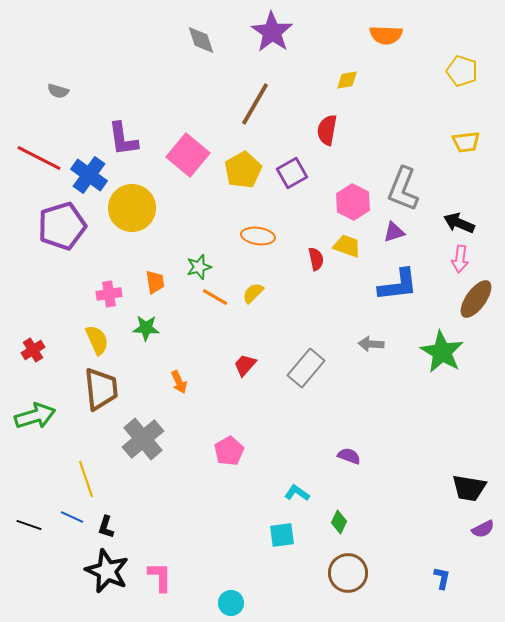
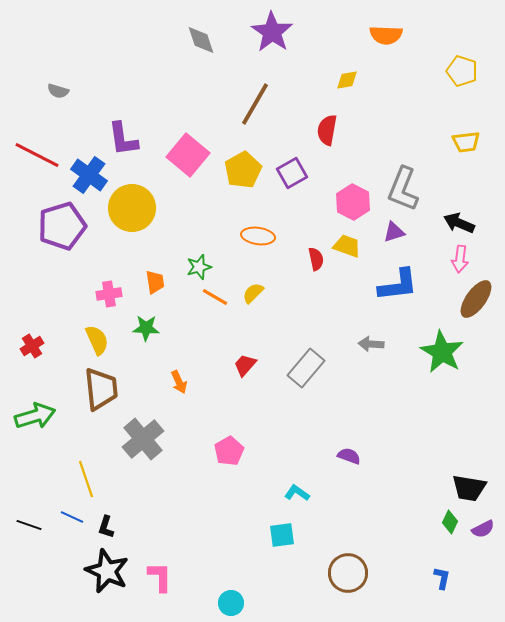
red line at (39, 158): moved 2 px left, 3 px up
red cross at (33, 350): moved 1 px left, 4 px up
green diamond at (339, 522): moved 111 px right
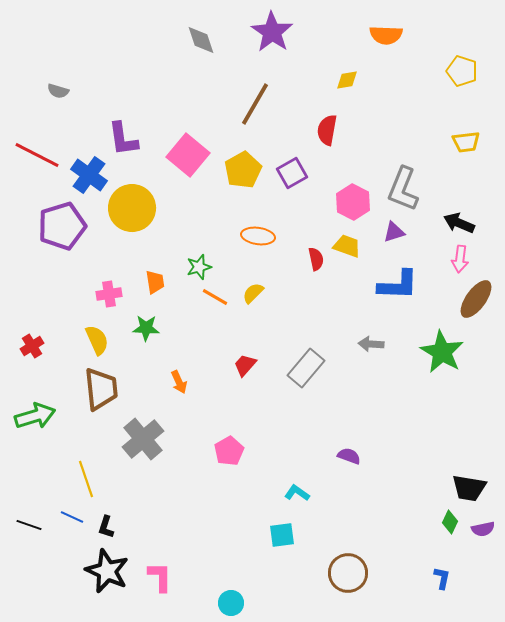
blue L-shape at (398, 285): rotated 9 degrees clockwise
purple semicircle at (483, 529): rotated 15 degrees clockwise
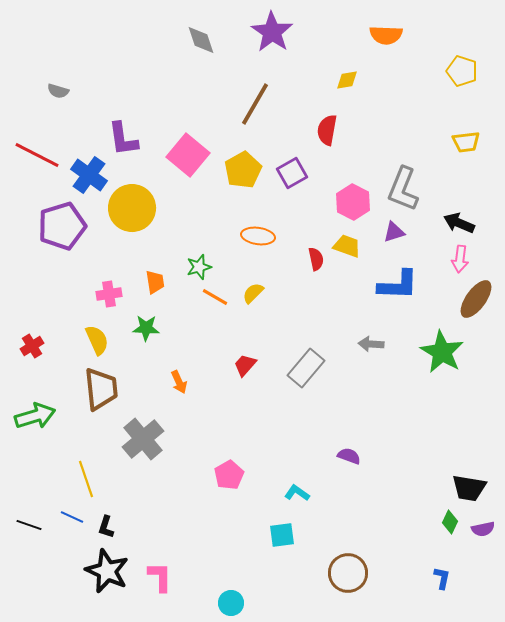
pink pentagon at (229, 451): moved 24 px down
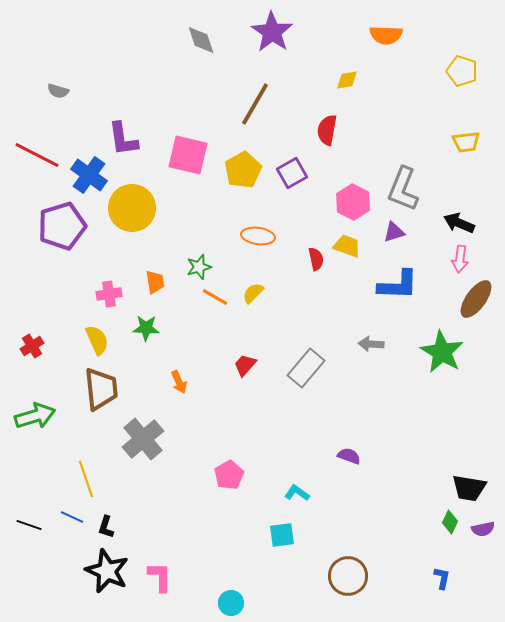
pink square at (188, 155): rotated 27 degrees counterclockwise
brown circle at (348, 573): moved 3 px down
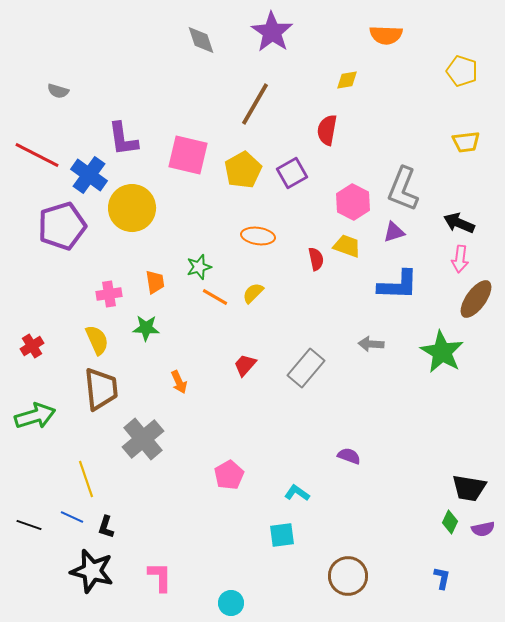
black star at (107, 571): moved 15 px left; rotated 9 degrees counterclockwise
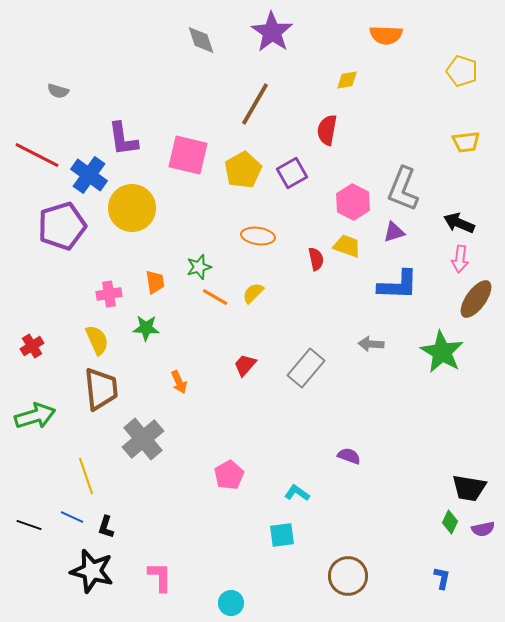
yellow line at (86, 479): moved 3 px up
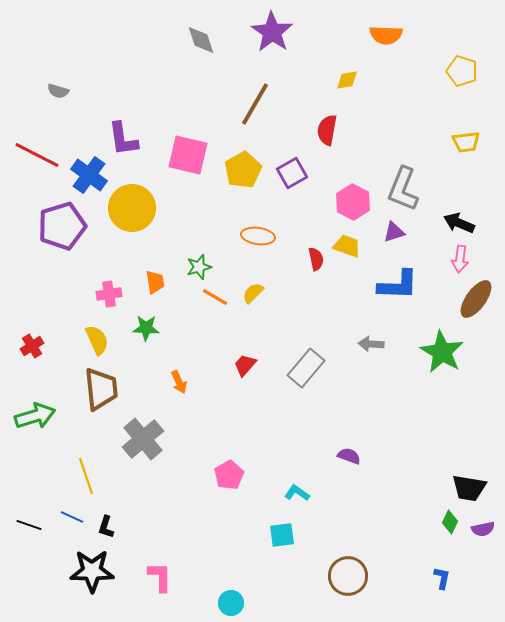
black star at (92, 571): rotated 15 degrees counterclockwise
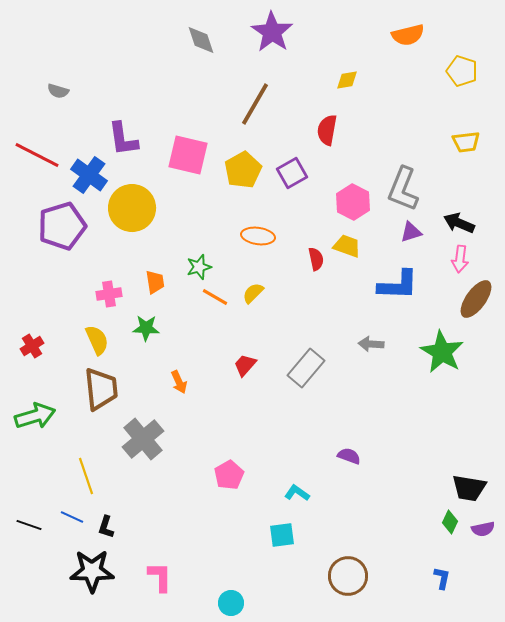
orange semicircle at (386, 35): moved 22 px right; rotated 16 degrees counterclockwise
purple triangle at (394, 232): moved 17 px right
